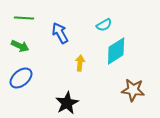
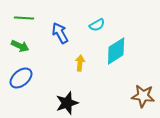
cyan semicircle: moved 7 px left
brown star: moved 10 px right, 6 px down
black star: rotated 10 degrees clockwise
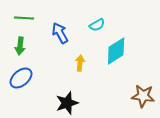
green arrow: rotated 72 degrees clockwise
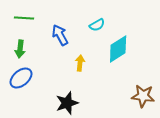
blue arrow: moved 2 px down
green arrow: moved 3 px down
cyan diamond: moved 2 px right, 2 px up
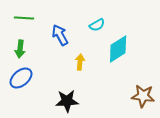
yellow arrow: moved 1 px up
black star: moved 2 px up; rotated 15 degrees clockwise
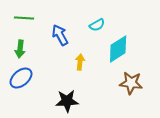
brown star: moved 12 px left, 13 px up
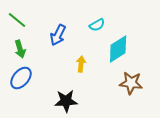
green line: moved 7 px left, 2 px down; rotated 36 degrees clockwise
blue arrow: moved 2 px left; rotated 125 degrees counterclockwise
green arrow: rotated 24 degrees counterclockwise
yellow arrow: moved 1 px right, 2 px down
blue ellipse: rotated 10 degrees counterclockwise
black star: moved 1 px left
